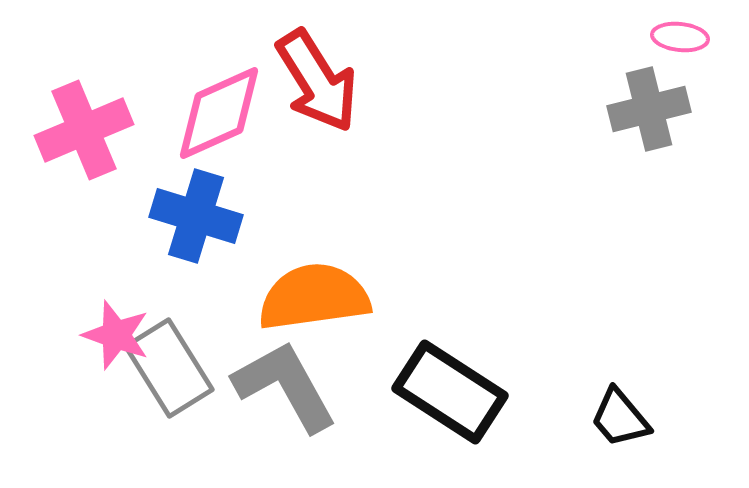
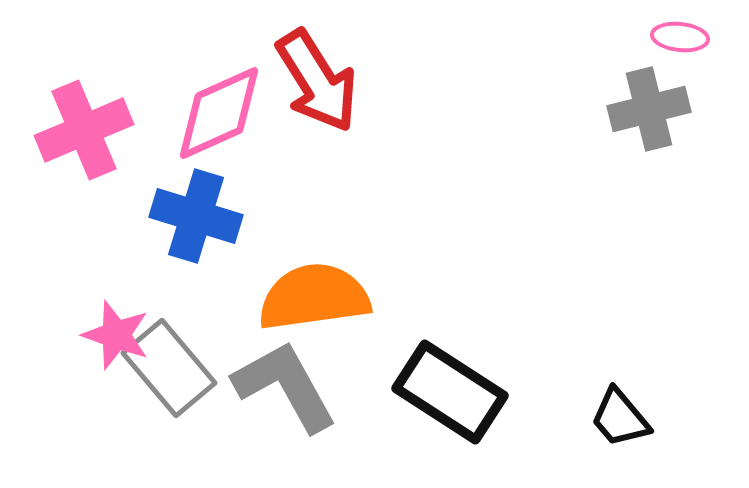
gray rectangle: rotated 8 degrees counterclockwise
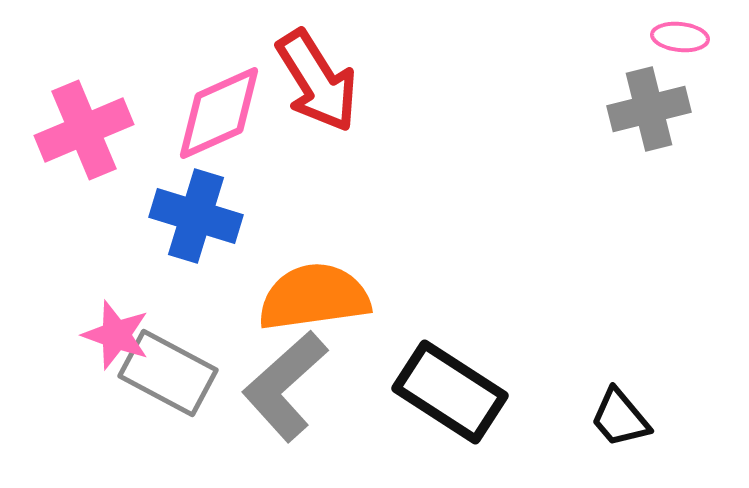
gray rectangle: moved 1 px left, 5 px down; rotated 22 degrees counterclockwise
gray L-shape: rotated 103 degrees counterclockwise
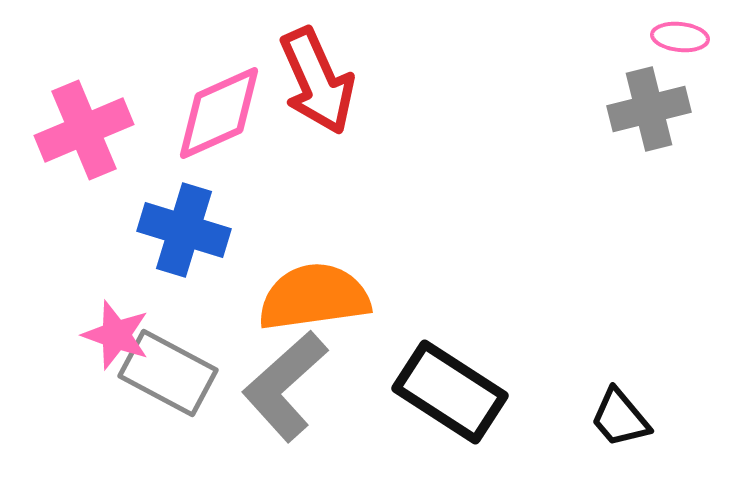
red arrow: rotated 8 degrees clockwise
blue cross: moved 12 px left, 14 px down
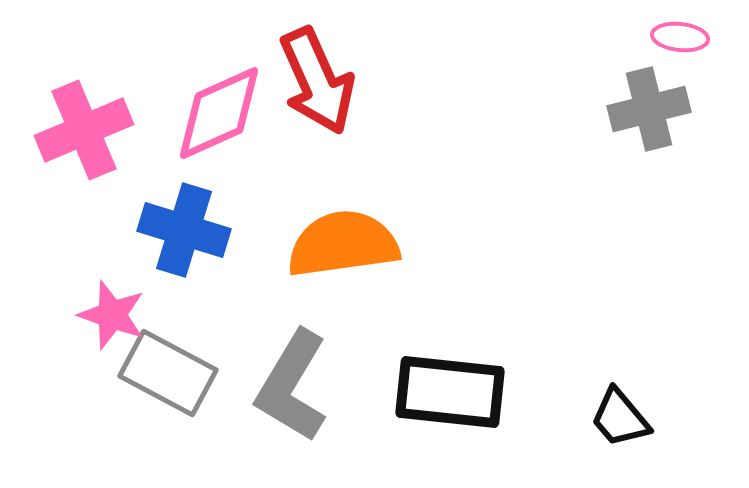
orange semicircle: moved 29 px right, 53 px up
pink star: moved 4 px left, 20 px up
gray L-shape: moved 7 px right; rotated 17 degrees counterclockwise
black rectangle: rotated 27 degrees counterclockwise
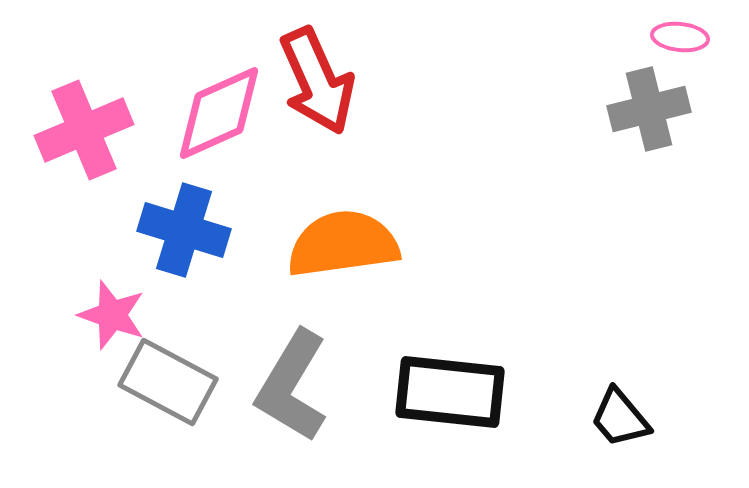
gray rectangle: moved 9 px down
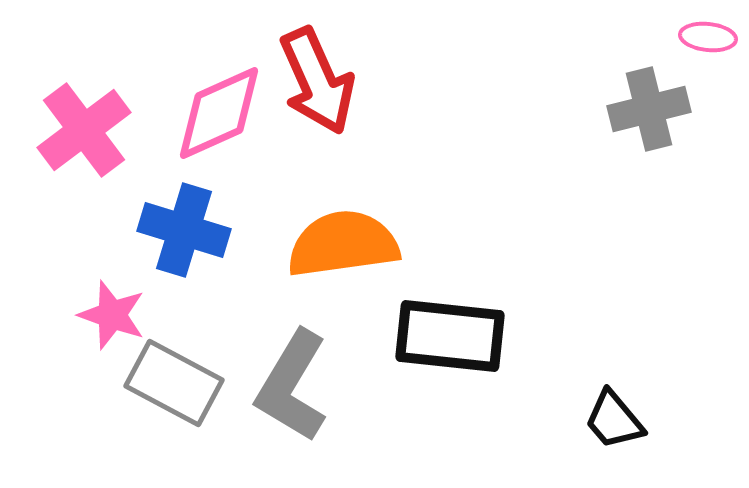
pink ellipse: moved 28 px right
pink cross: rotated 14 degrees counterclockwise
gray rectangle: moved 6 px right, 1 px down
black rectangle: moved 56 px up
black trapezoid: moved 6 px left, 2 px down
